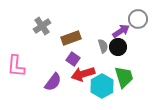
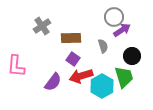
gray circle: moved 24 px left, 2 px up
purple arrow: moved 1 px right, 1 px up
brown rectangle: rotated 18 degrees clockwise
black circle: moved 14 px right, 9 px down
red arrow: moved 2 px left, 2 px down
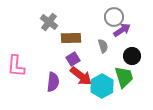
gray cross: moved 7 px right, 4 px up; rotated 18 degrees counterclockwise
purple square: rotated 24 degrees clockwise
red arrow: rotated 125 degrees counterclockwise
purple semicircle: rotated 30 degrees counterclockwise
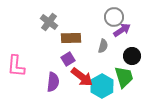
gray semicircle: rotated 32 degrees clockwise
purple square: moved 5 px left
red arrow: moved 1 px right, 1 px down
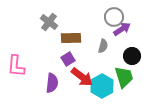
purple arrow: moved 1 px up
purple semicircle: moved 1 px left, 1 px down
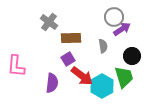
gray semicircle: rotated 24 degrees counterclockwise
red arrow: moved 1 px up
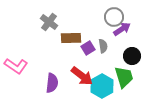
purple square: moved 20 px right, 11 px up
pink L-shape: rotated 60 degrees counterclockwise
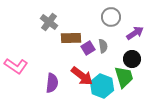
gray circle: moved 3 px left
purple arrow: moved 13 px right, 4 px down
black circle: moved 3 px down
cyan hexagon: rotated 10 degrees counterclockwise
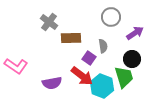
purple square: moved 1 px right, 10 px down; rotated 24 degrees counterclockwise
purple semicircle: rotated 72 degrees clockwise
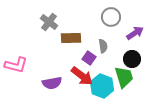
pink L-shape: moved 1 px up; rotated 20 degrees counterclockwise
